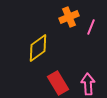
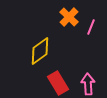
orange cross: rotated 24 degrees counterclockwise
yellow diamond: moved 2 px right, 3 px down
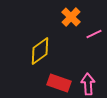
orange cross: moved 2 px right
pink line: moved 3 px right, 7 px down; rotated 42 degrees clockwise
red rectangle: moved 1 px right; rotated 40 degrees counterclockwise
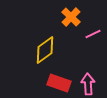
pink line: moved 1 px left
yellow diamond: moved 5 px right, 1 px up
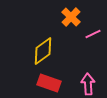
yellow diamond: moved 2 px left, 1 px down
red rectangle: moved 10 px left
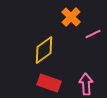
yellow diamond: moved 1 px right, 1 px up
pink arrow: moved 2 px left
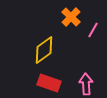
pink line: moved 4 px up; rotated 35 degrees counterclockwise
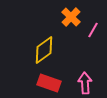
pink arrow: moved 1 px left, 1 px up
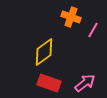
orange cross: rotated 24 degrees counterclockwise
yellow diamond: moved 2 px down
pink arrow: rotated 55 degrees clockwise
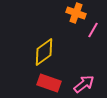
orange cross: moved 5 px right, 4 px up
pink arrow: moved 1 px left, 1 px down
